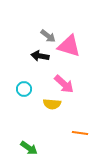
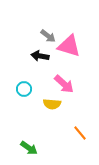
orange line: rotated 42 degrees clockwise
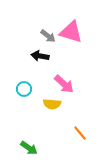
pink triangle: moved 2 px right, 14 px up
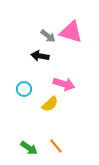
pink arrow: rotated 25 degrees counterclockwise
yellow semicircle: moved 2 px left; rotated 48 degrees counterclockwise
orange line: moved 24 px left, 13 px down
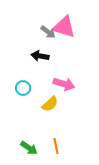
pink triangle: moved 7 px left, 5 px up
gray arrow: moved 4 px up
cyan circle: moved 1 px left, 1 px up
orange line: rotated 28 degrees clockwise
